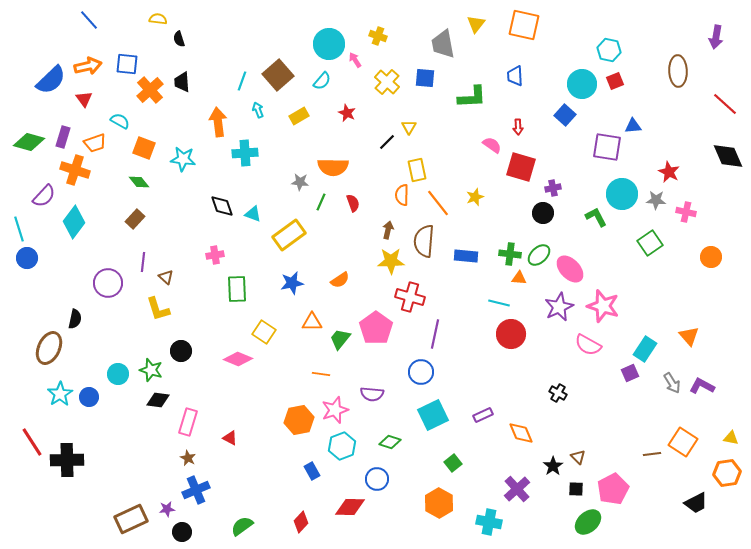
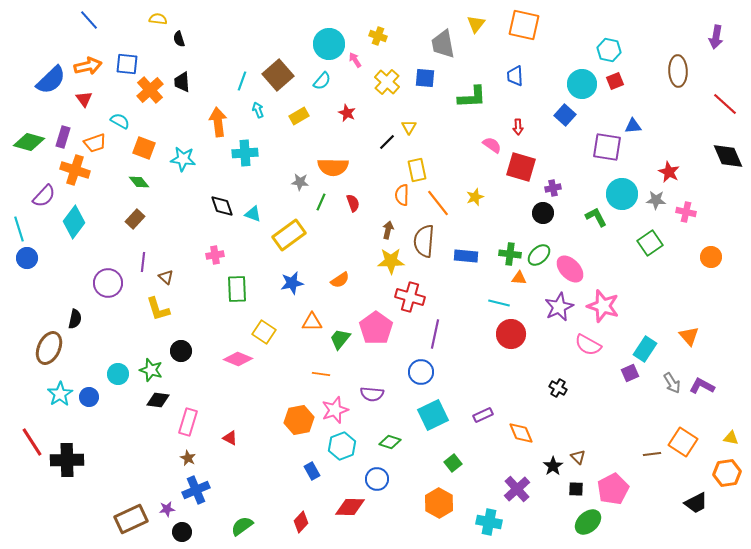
black cross at (558, 393): moved 5 px up
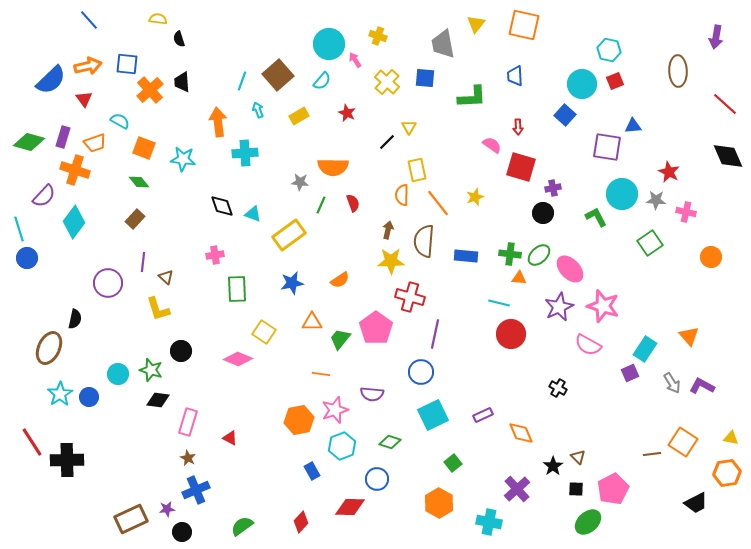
green line at (321, 202): moved 3 px down
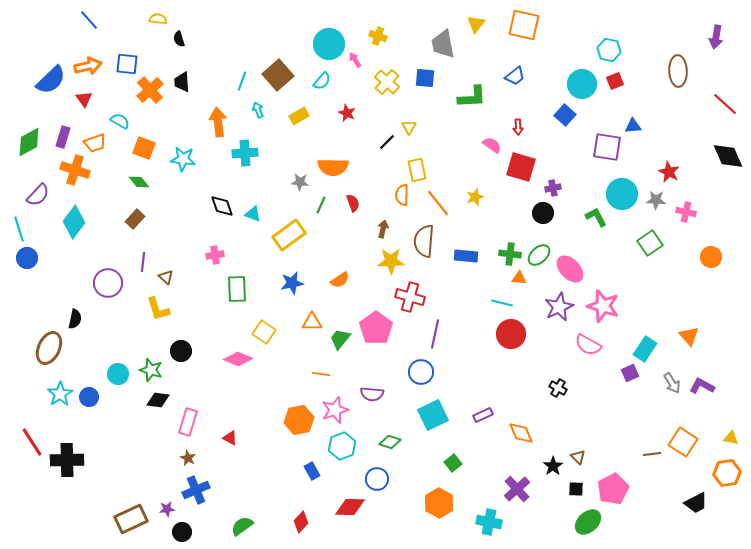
blue trapezoid at (515, 76): rotated 125 degrees counterclockwise
green diamond at (29, 142): rotated 44 degrees counterclockwise
purple semicircle at (44, 196): moved 6 px left, 1 px up
brown arrow at (388, 230): moved 5 px left, 1 px up
cyan line at (499, 303): moved 3 px right
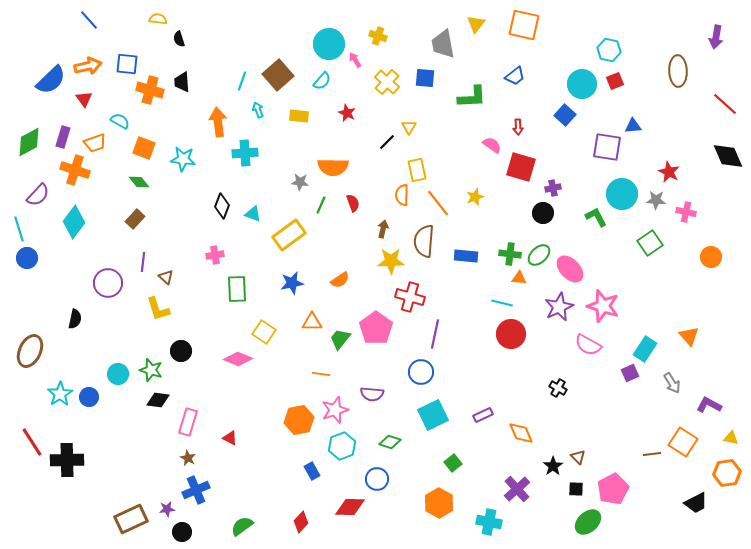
orange cross at (150, 90): rotated 32 degrees counterclockwise
yellow rectangle at (299, 116): rotated 36 degrees clockwise
black diamond at (222, 206): rotated 40 degrees clockwise
brown ellipse at (49, 348): moved 19 px left, 3 px down
purple L-shape at (702, 386): moved 7 px right, 19 px down
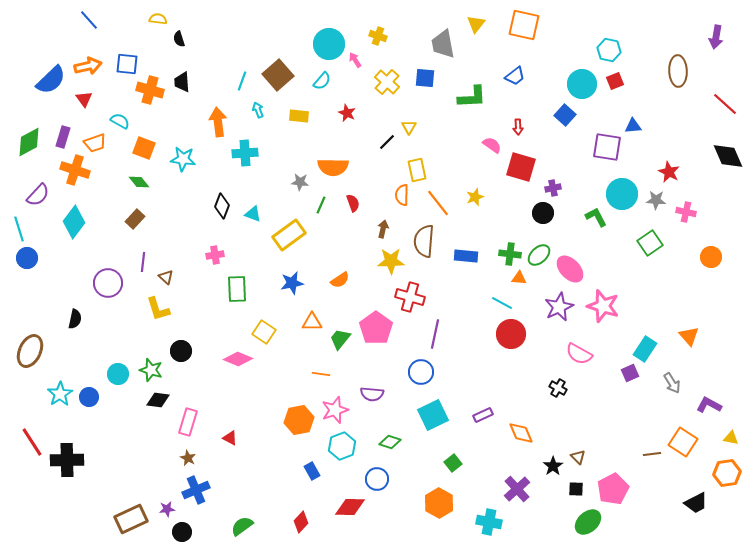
cyan line at (502, 303): rotated 15 degrees clockwise
pink semicircle at (588, 345): moved 9 px left, 9 px down
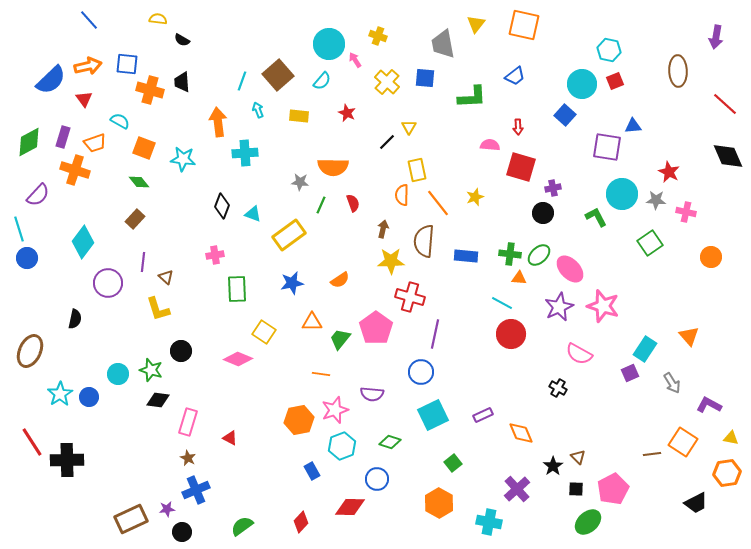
black semicircle at (179, 39): moved 3 px right, 1 px down; rotated 42 degrees counterclockwise
pink semicircle at (492, 145): moved 2 px left; rotated 30 degrees counterclockwise
cyan diamond at (74, 222): moved 9 px right, 20 px down
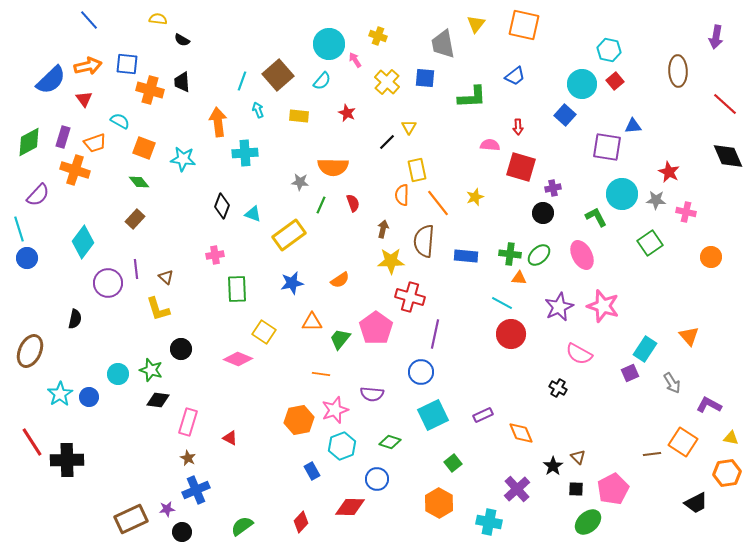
red square at (615, 81): rotated 18 degrees counterclockwise
purple line at (143, 262): moved 7 px left, 7 px down; rotated 12 degrees counterclockwise
pink ellipse at (570, 269): moved 12 px right, 14 px up; rotated 16 degrees clockwise
black circle at (181, 351): moved 2 px up
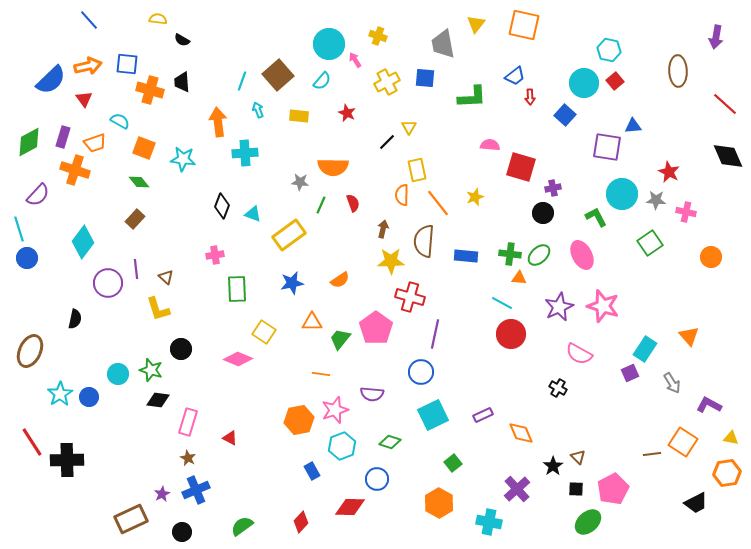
yellow cross at (387, 82): rotated 20 degrees clockwise
cyan circle at (582, 84): moved 2 px right, 1 px up
red arrow at (518, 127): moved 12 px right, 30 px up
purple star at (167, 509): moved 5 px left, 15 px up; rotated 21 degrees counterclockwise
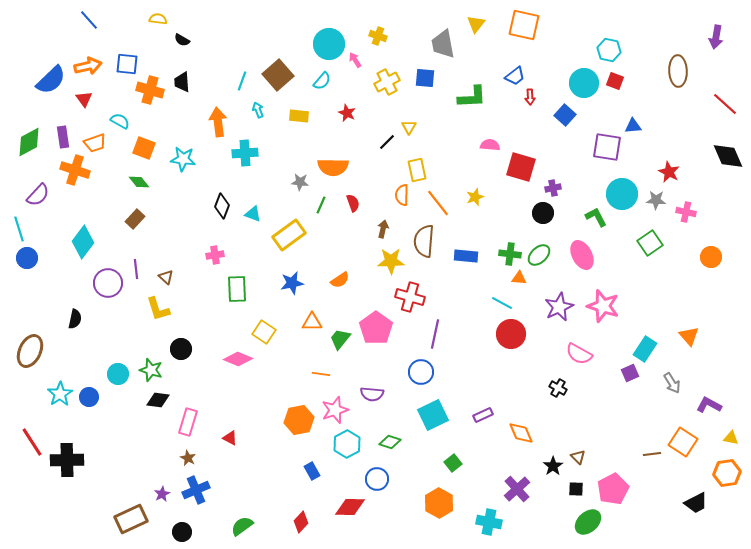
red square at (615, 81): rotated 30 degrees counterclockwise
purple rectangle at (63, 137): rotated 25 degrees counterclockwise
cyan hexagon at (342, 446): moved 5 px right, 2 px up; rotated 8 degrees counterclockwise
